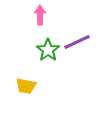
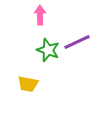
green star: rotated 15 degrees counterclockwise
yellow trapezoid: moved 2 px right, 2 px up
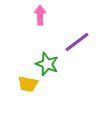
purple line: rotated 12 degrees counterclockwise
green star: moved 1 px left, 14 px down
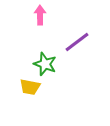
green star: moved 2 px left
yellow trapezoid: moved 2 px right, 3 px down
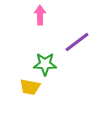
green star: rotated 20 degrees counterclockwise
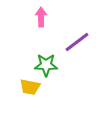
pink arrow: moved 1 px right, 2 px down
green star: moved 1 px right, 1 px down
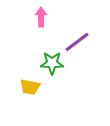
green star: moved 6 px right, 2 px up
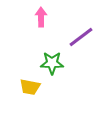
purple line: moved 4 px right, 5 px up
